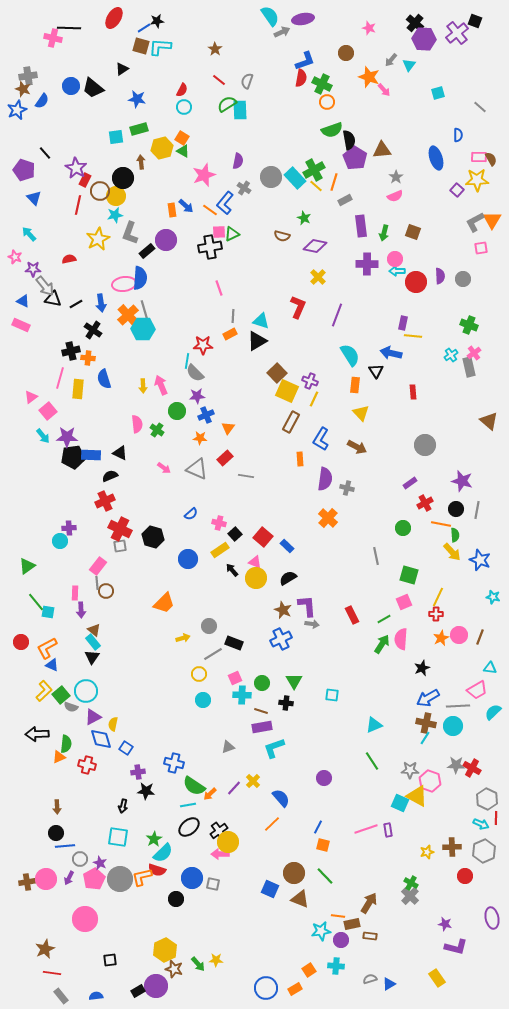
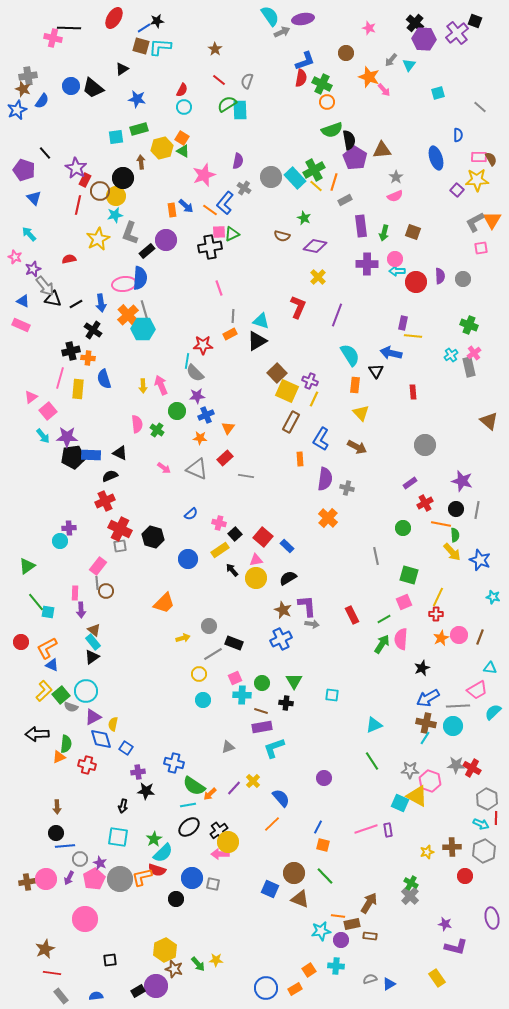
purple star at (33, 269): rotated 21 degrees counterclockwise
pink triangle at (255, 562): moved 1 px right, 2 px up; rotated 32 degrees counterclockwise
black triangle at (92, 657): rotated 21 degrees clockwise
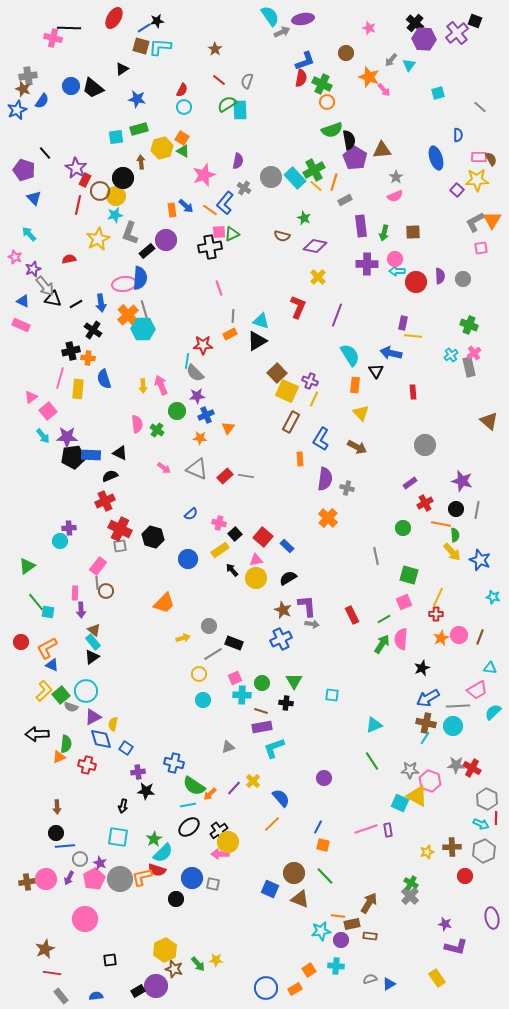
brown square at (413, 232): rotated 21 degrees counterclockwise
red rectangle at (225, 458): moved 18 px down
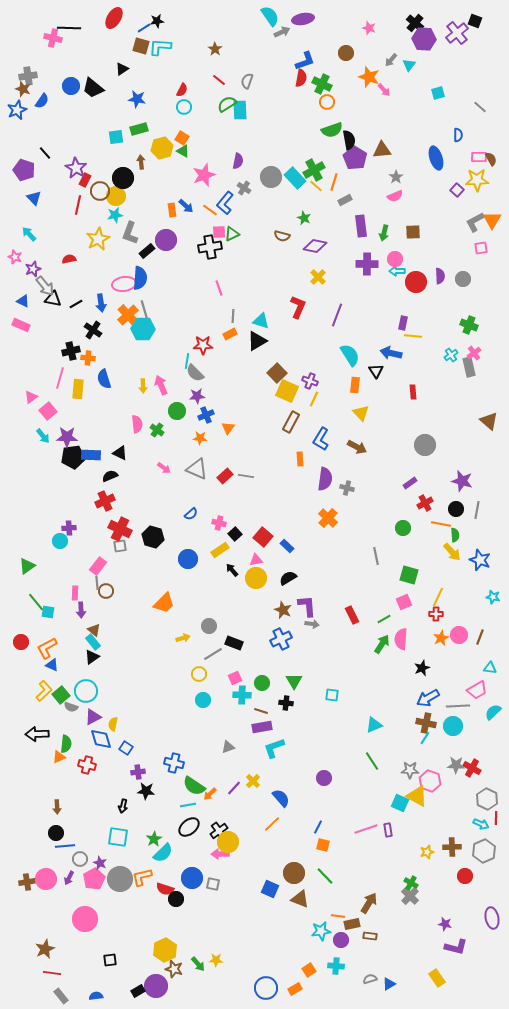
red semicircle at (157, 870): moved 8 px right, 19 px down
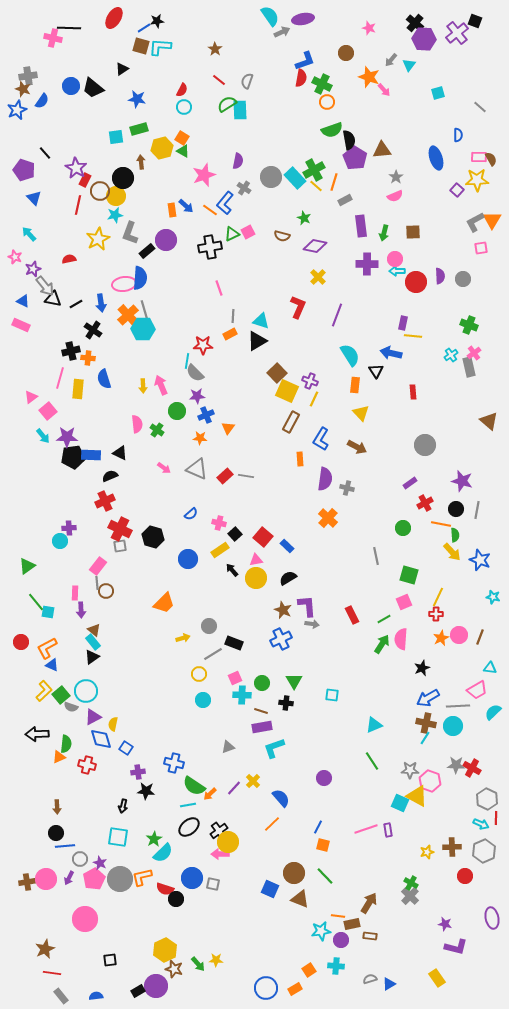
pink square at (219, 232): moved 29 px right; rotated 24 degrees counterclockwise
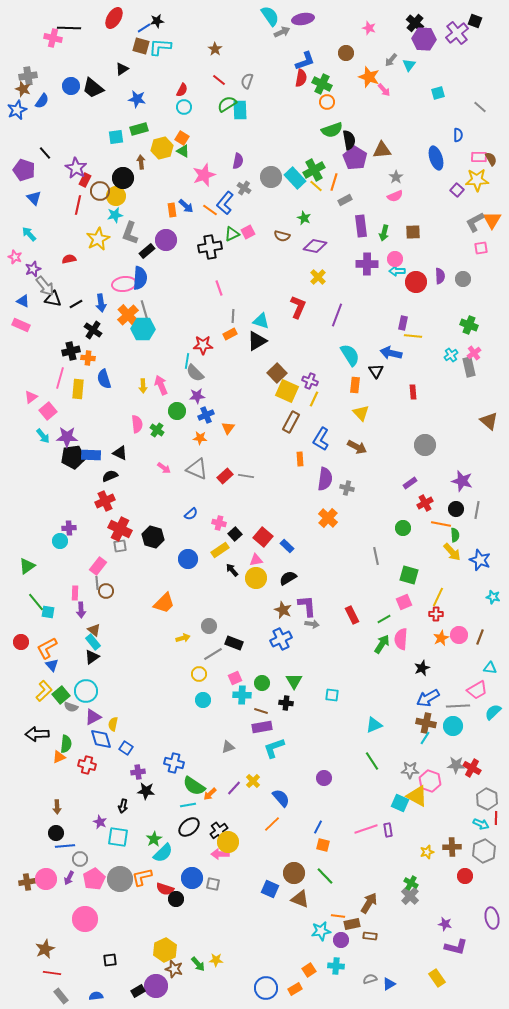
blue triangle at (52, 665): rotated 24 degrees clockwise
purple star at (100, 863): moved 41 px up
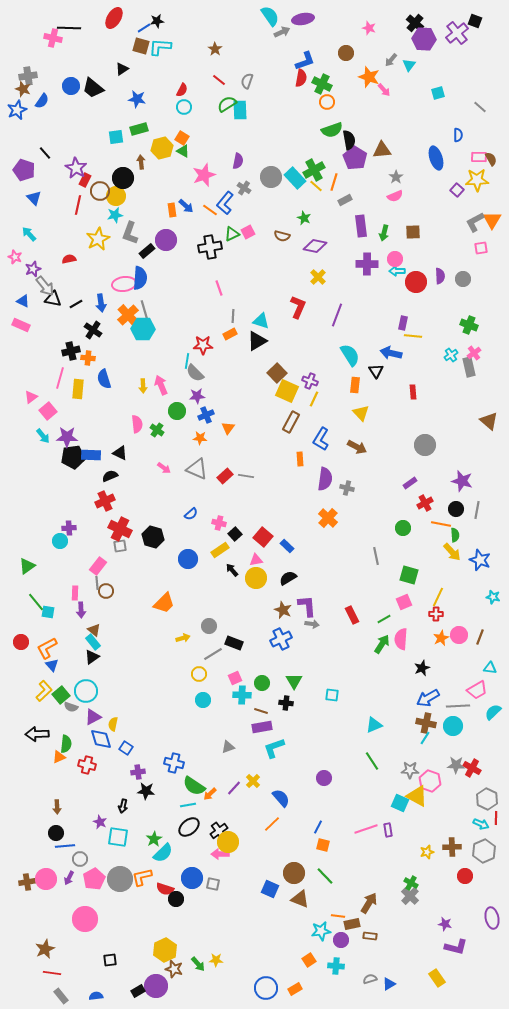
orange square at (309, 970): moved 10 px up
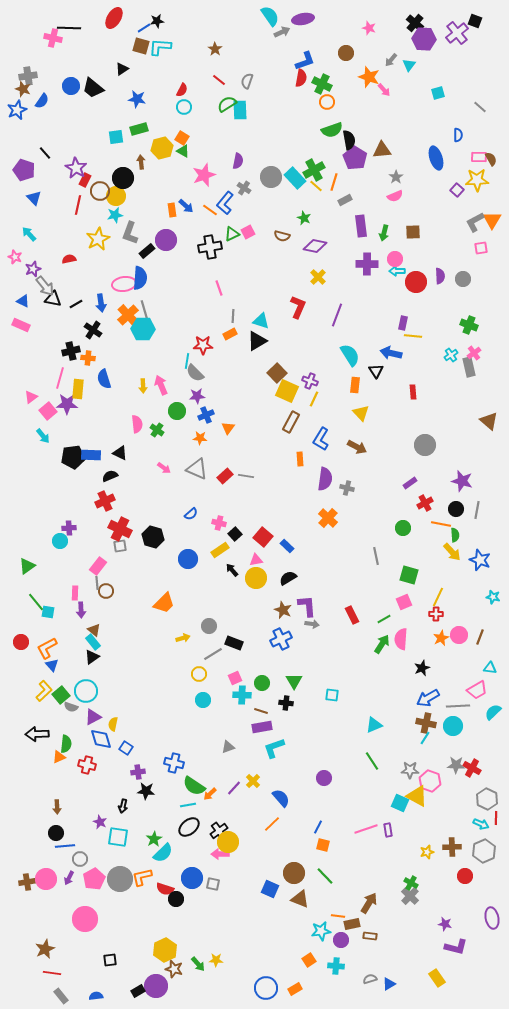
purple star at (67, 437): moved 33 px up
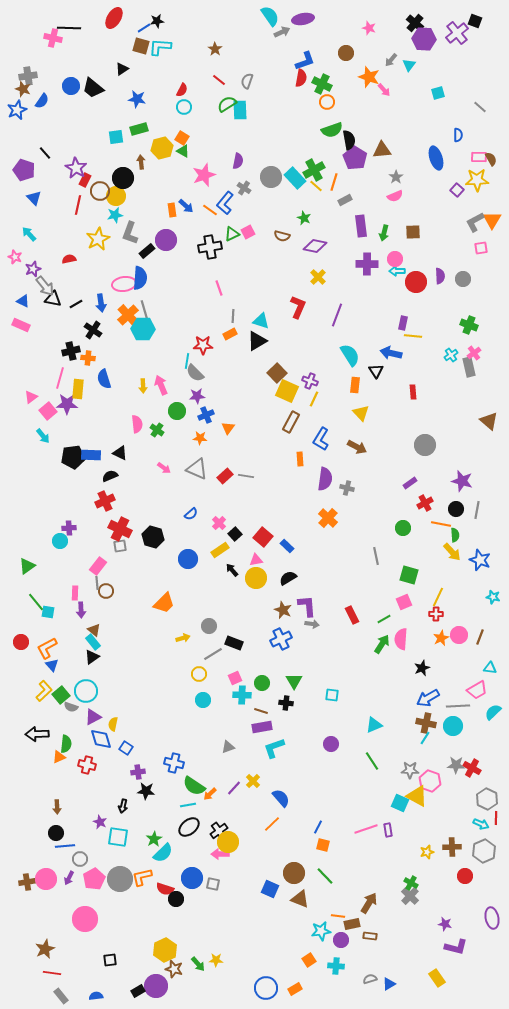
pink cross at (219, 523): rotated 32 degrees clockwise
purple circle at (324, 778): moved 7 px right, 34 px up
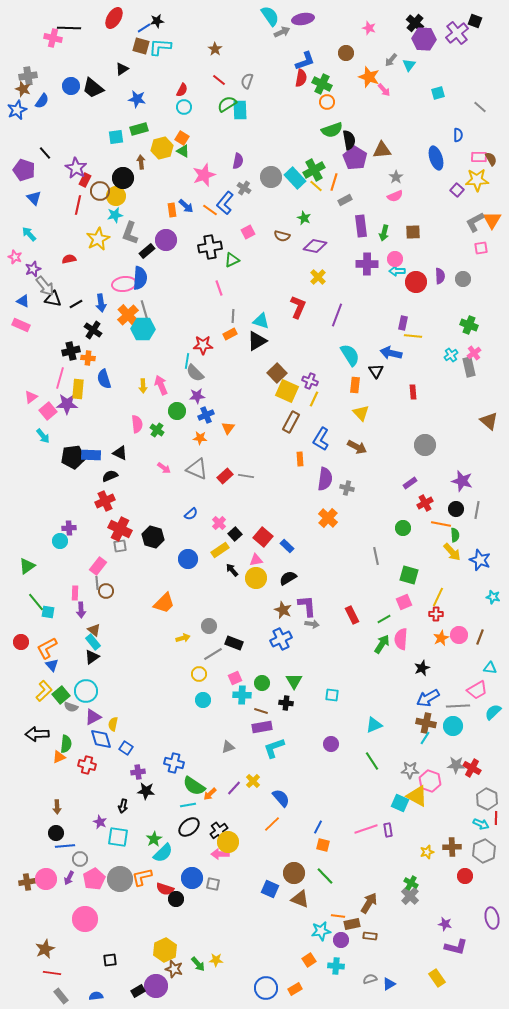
green triangle at (232, 234): moved 26 px down
